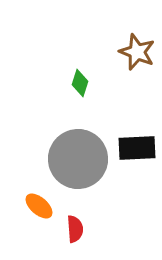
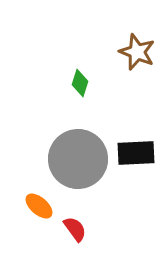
black rectangle: moved 1 px left, 5 px down
red semicircle: rotated 32 degrees counterclockwise
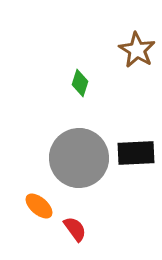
brown star: moved 2 px up; rotated 9 degrees clockwise
gray circle: moved 1 px right, 1 px up
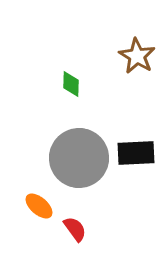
brown star: moved 6 px down
green diamond: moved 9 px left, 1 px down; rotated 16 degrees counterclockwise
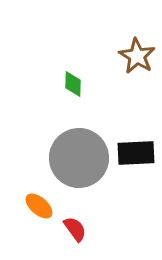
green diamond: moved 2 px right
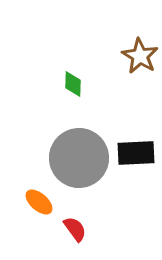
brown star: moved 3 px right
orange ellipse: moved 4 px up
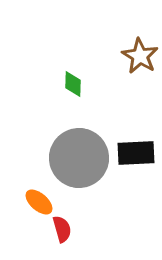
red semicircle: moved 13 px left; rotated 20 degrees clockwise
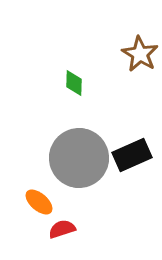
brown star: moved 2 px up
green diamond: moved 1 px right, 1 px up
black rectangle: moved 4 px left, 2 px down; rotated 21 degrees counterclockwise
red semicircle: rotated 92 degrees counterclockwise
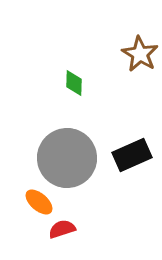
gray circle: moved 12 px left
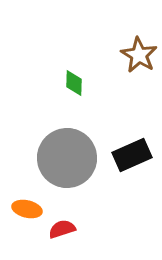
brown star: moved 1 px left, 1 px down
orange ellipse: moved 12 px left, 7 px down; rotated 28 degrees counterclockwise
